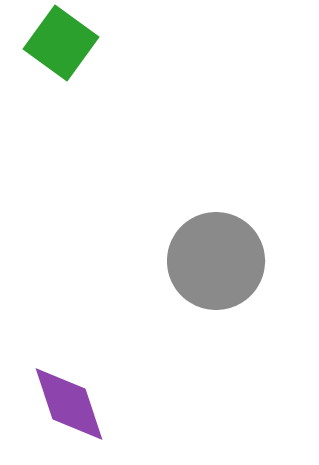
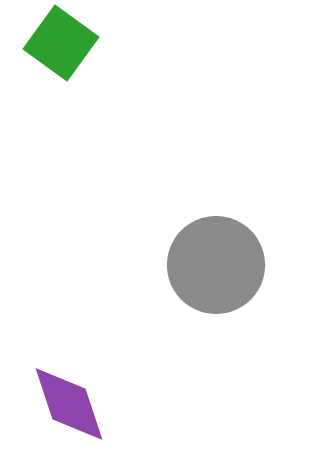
gray circle: moved 4 px down
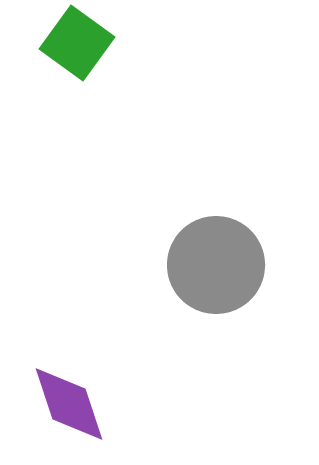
green square: moved 16 px right
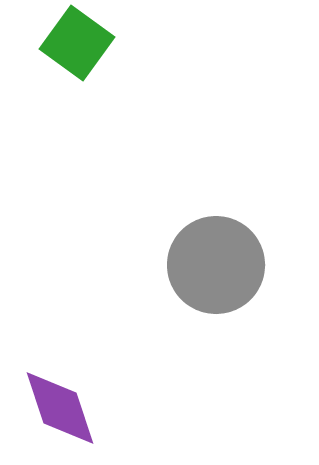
purple diamond: moved 9 px left, 4 px down
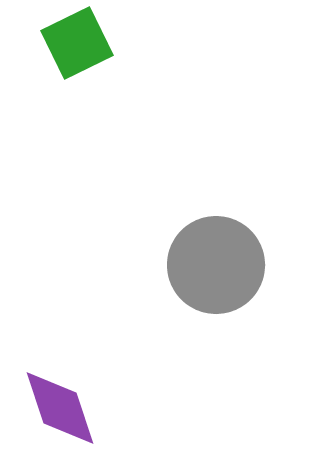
green square: rotated 28 degrees clockwise
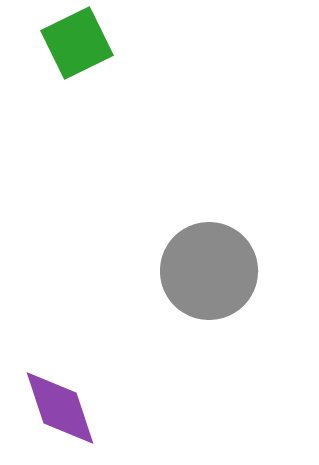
gray circle: moved 7 px left, 6 px down
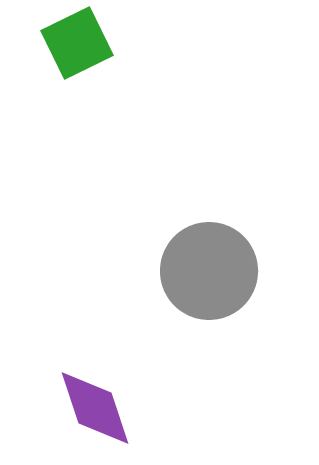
purple diamond: moved 35 px right
